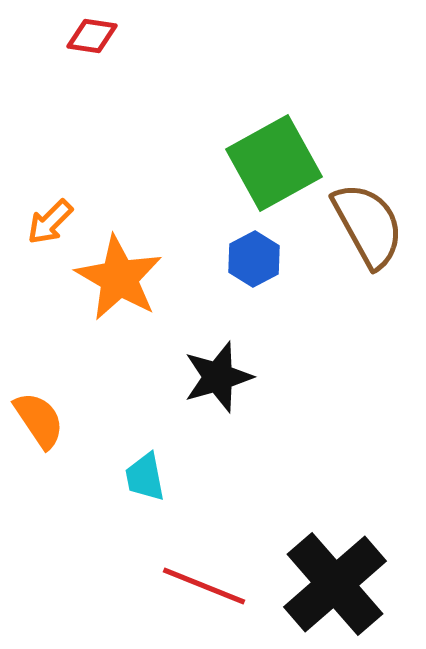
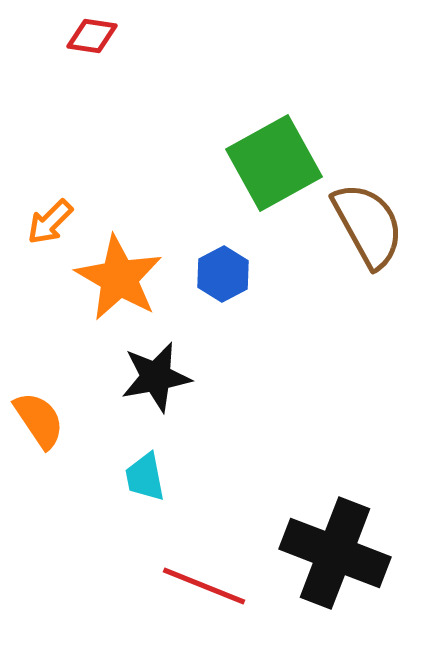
blue hexagon: moved 31 px left, 15 px down
black star: moved 62 px left; rotated 6 degrees clockwise
black cross: moved 31 px up; rotated 28 degrees counterclockwise
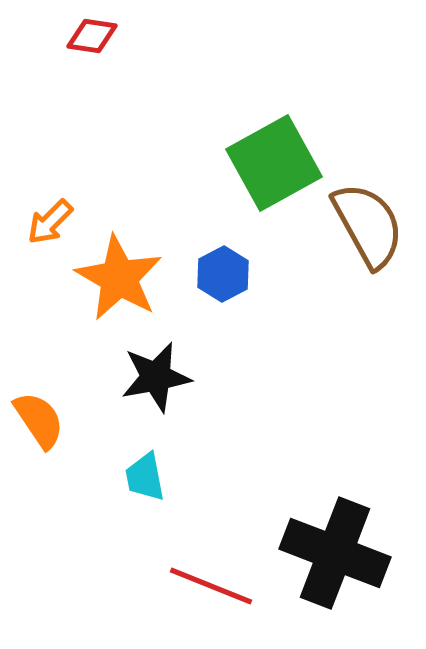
red line: moved 7 px right
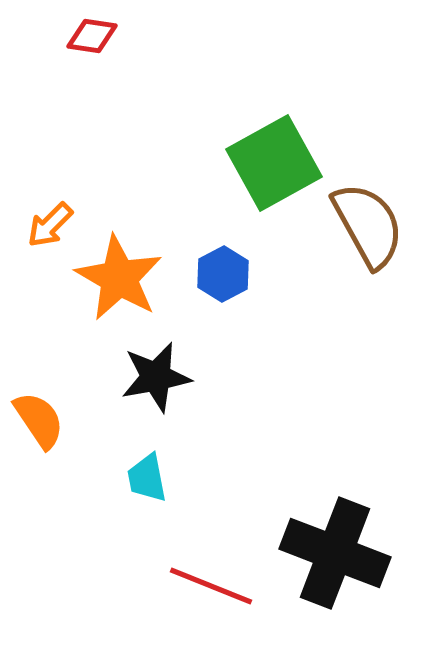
orange arrow: moved 3 px down
cyan trapezoid: moved 2 px right, 1 px down
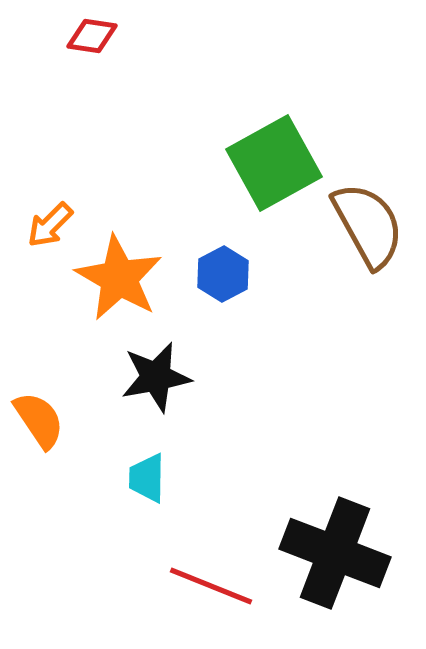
cyan trapezoid: rotated 12 degrees clockwise
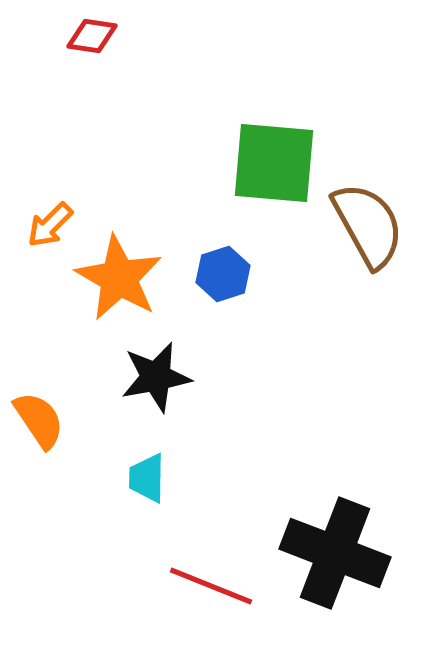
green square: rotated 34 degrees clockwise
blue hexagon: rotated 10 degrees clockwise
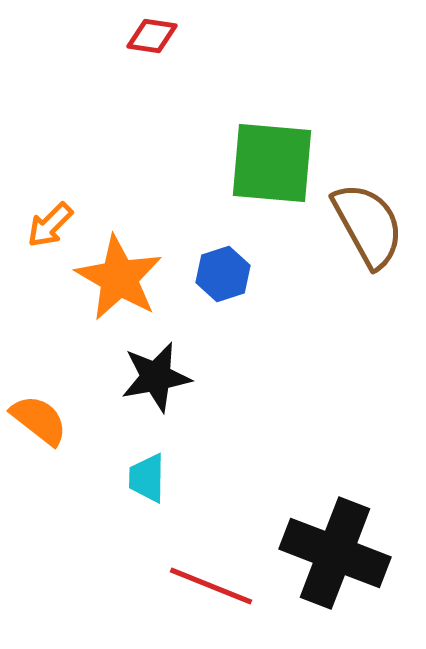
red diamond: moved 60 px right
green square: moved 2 px left
orange semicircle: rotated 18 degrees counterclockwise
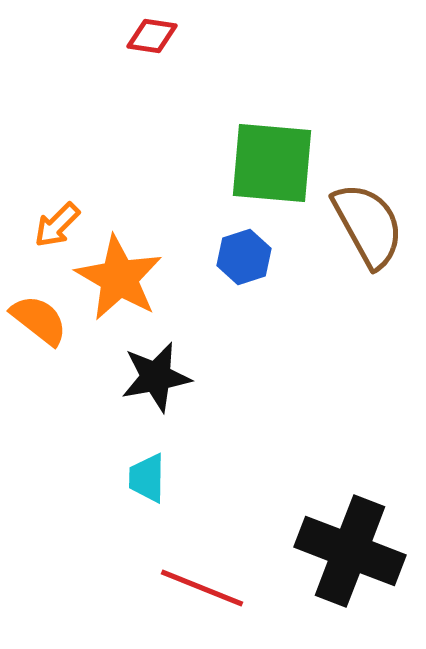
orange arrow: moved 7 px right
blue hexagon: moved 21 px right, 17 px up
orange semicircle: moved 100 px up
black cross: moved 15 px right, 2 px up
red line: moved 9 px left, 2 px down
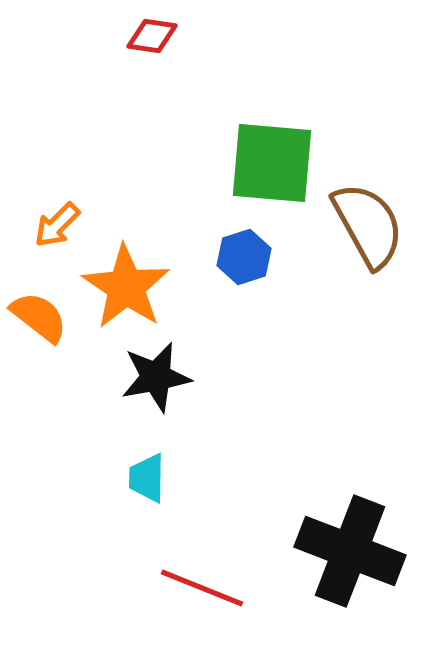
orange star: moved 7 px right, 9 px down; rotated 4 degrees clockwise
orange semicircle: moved 3 px up
